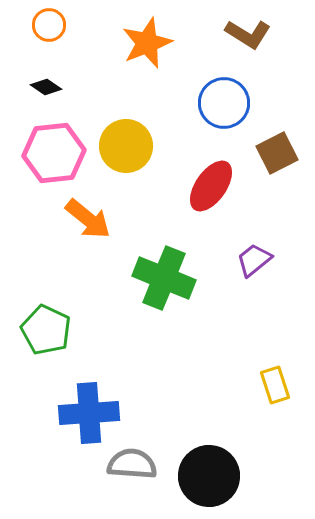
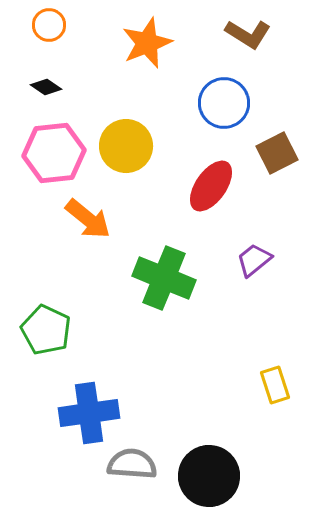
blue cross: rotated 4 degrees counterclockwise
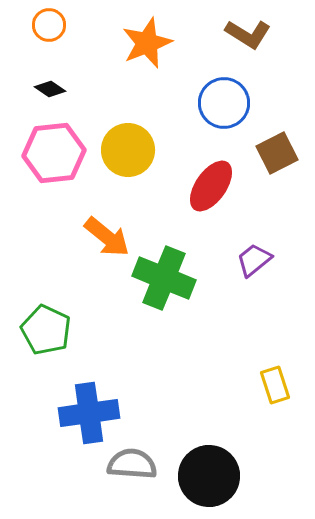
black diamond: moved 4 px right, 2 px down
yellow circle: moved 2 px right, 4 px down
orange arrow: moved 19 px right, 18 px down
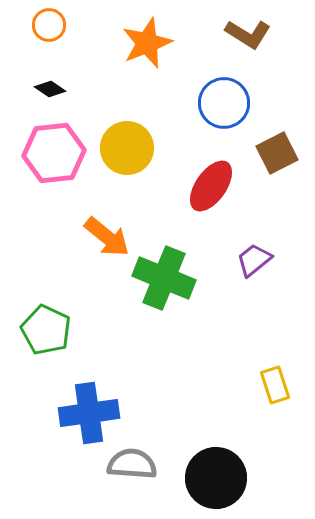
yellow circle: moved 1 px left, 2 px up
black circle: moved 7 px right, 2 px down
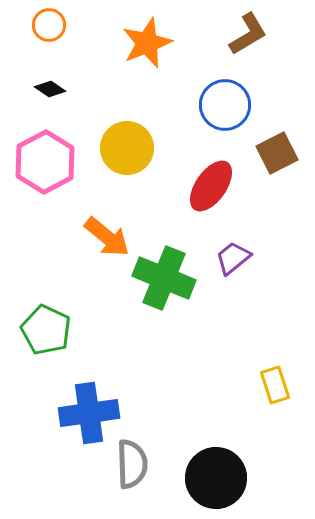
brown L-shape: rotated 63 degrees counterclockwise
blue circle: moved 1 px right, 2 px down
pink hexagon: moved 9 px left, 9 px down; rotated 22 degrees counterclockwise
purple trapezoid: moved 21 px left, 2 px up
gray semicircle: rotated 84 degrees clockwise
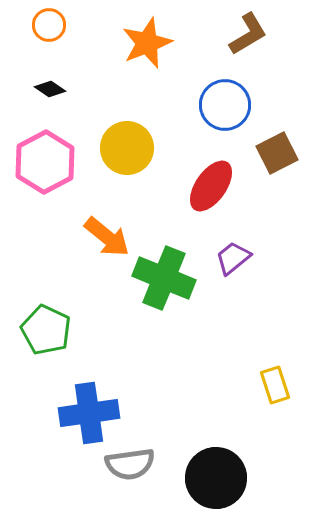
gray semicircle: moved 2 px left; rotated 84 degrees clockwise
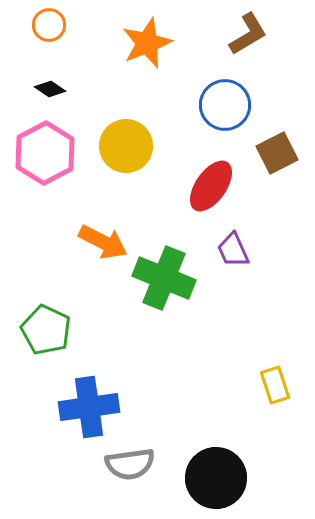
yellow circle: moved 1 px left, 2 px up
pink hexagon: moved 9 px up
orange arrow: moved 4 px left, 5 px down; rotated 12 degrees counterclockwise
purple trapezoid: moved 8 px up; rotated 75 degrees counterclockwise
blue cross: moved 6 px up
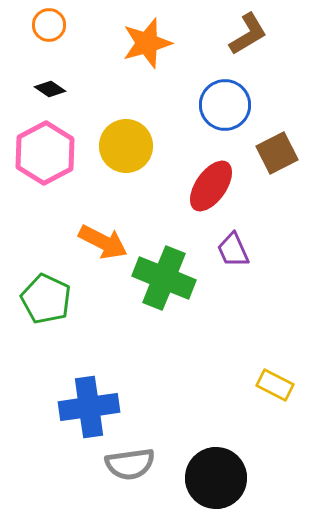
orange star: rotated 6 degrees clockwise
green pentagon: moved 31 px up
yellow rectangle: rotated 45 degrees counterclockwise
